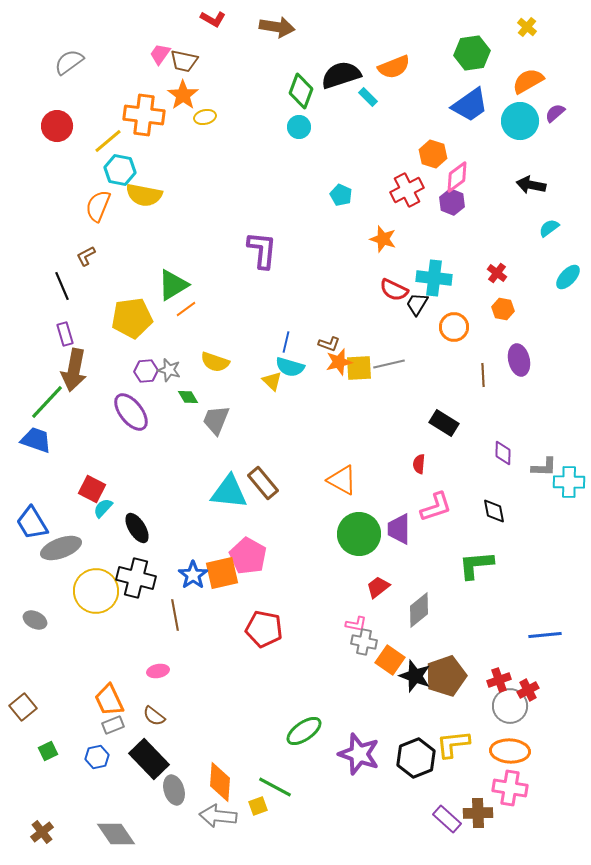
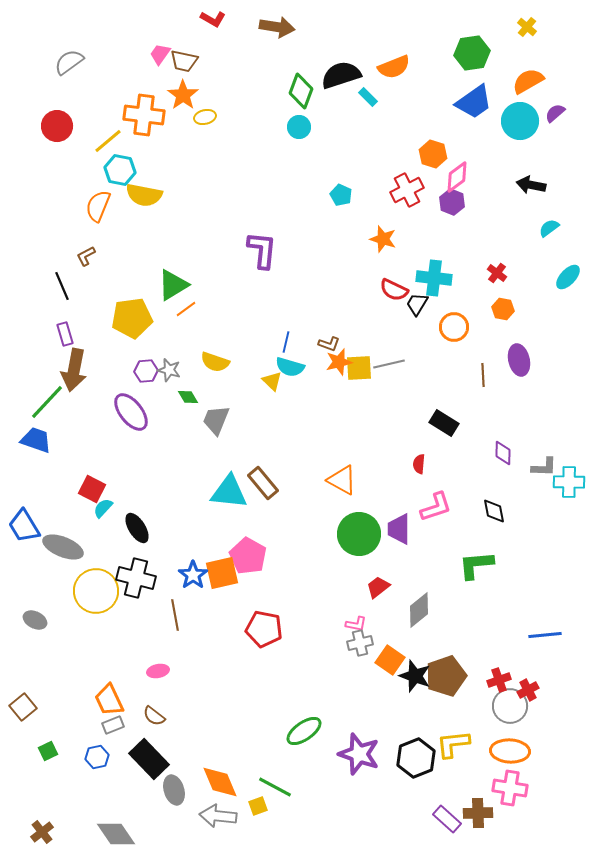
blue trapezoid at (470, 105): moved 4 px right, 3 px up
blue trapezoid at (32, 523): moved 8 px left, 3 px down
gray ellipse at (61, 548): moved 2 px right, 1 px up; rotated 42 degrees clockwise
gray cross at (364, 642): moved 4 px left, 1 px down; rotated 25 degrees counterclockwise
orange diamond at (220, 782): rotated 27 degrees counterclockwise
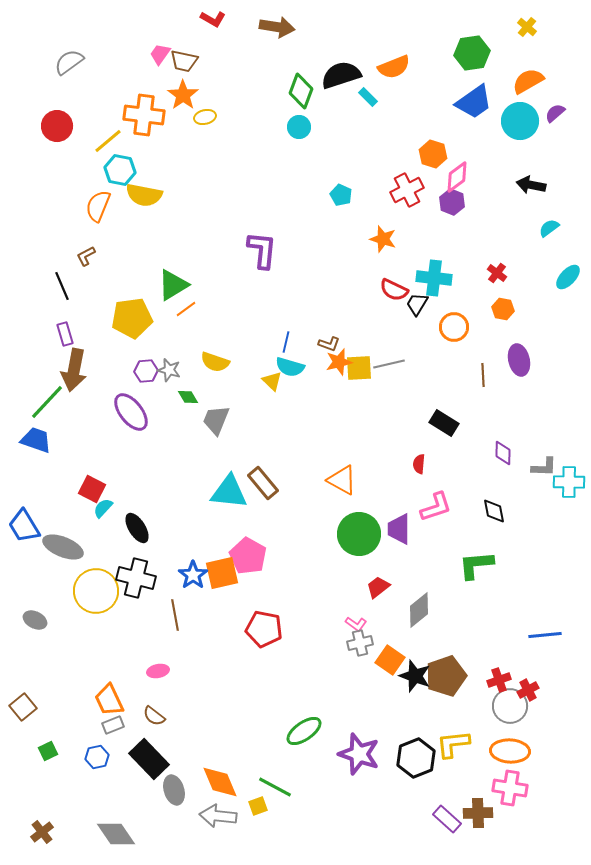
pink L-shape at (356, 624): rotated 25 degrees clockwise
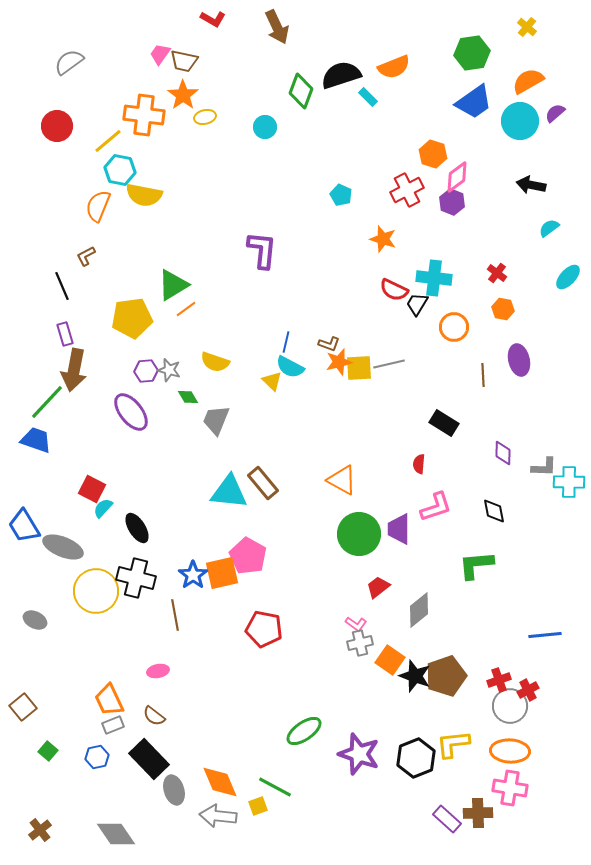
brown arrow at (277, 27): rotated 56 degrees clockwise
cyan circle at (299, 127): moved 34 px left
cyan semicircle at (290, 367): rotated 12 degrees clockwise
green square at (48, 751): rotated 24 degrees counterclockwise
brown cross at (42, 832): moved 2 px left, 2 px up
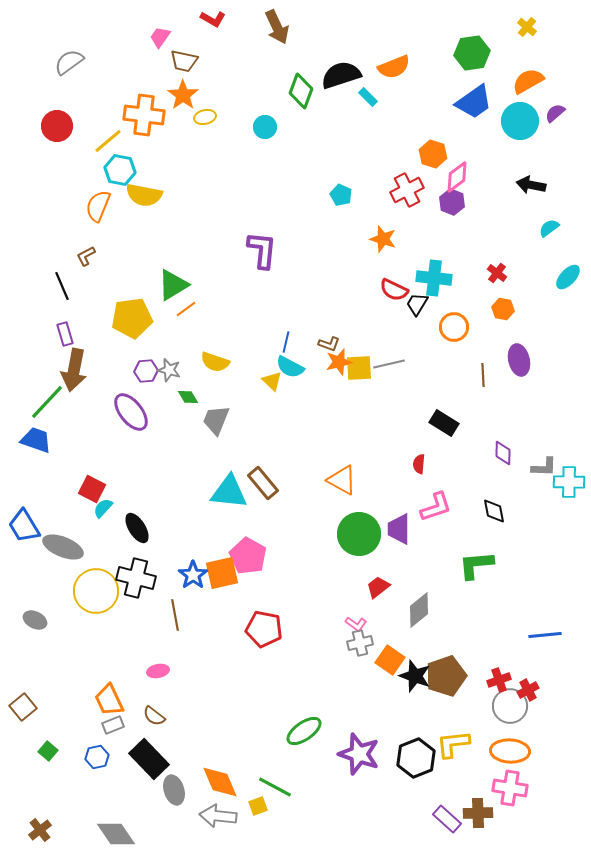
pink trapezoid at (160, 54): moved 17 px up
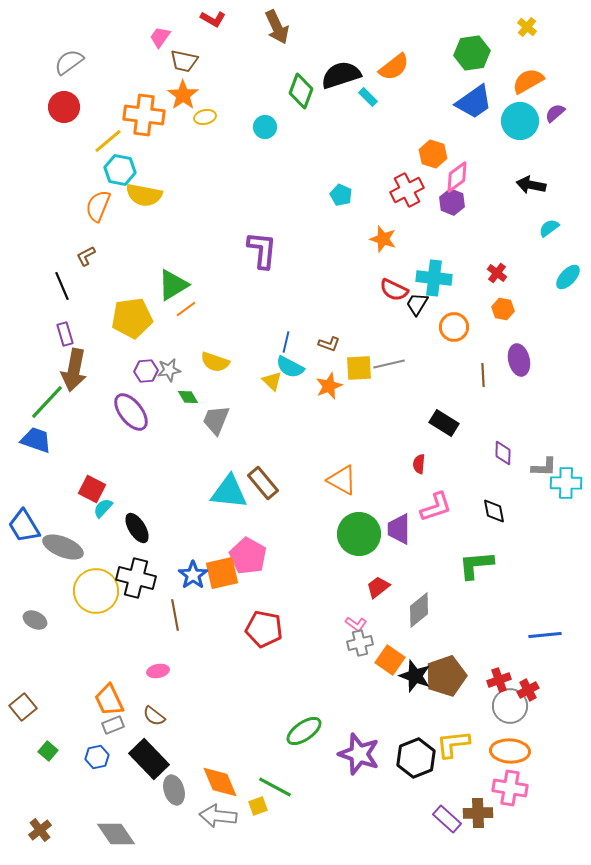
orange semicircle at (394, 67): rotated 16 degrees counterclockwise
red circle at (57, 126): moved 7 px right, 19 px up
orange star at (339, 362): moved 10 px left, 24 px down; rotated 8 degrees counterclockwise
gray star at (169, 370): rotated 25 degrees counterclockwise
cyan cross at (569, 482): moved 3 px left, 1 px down
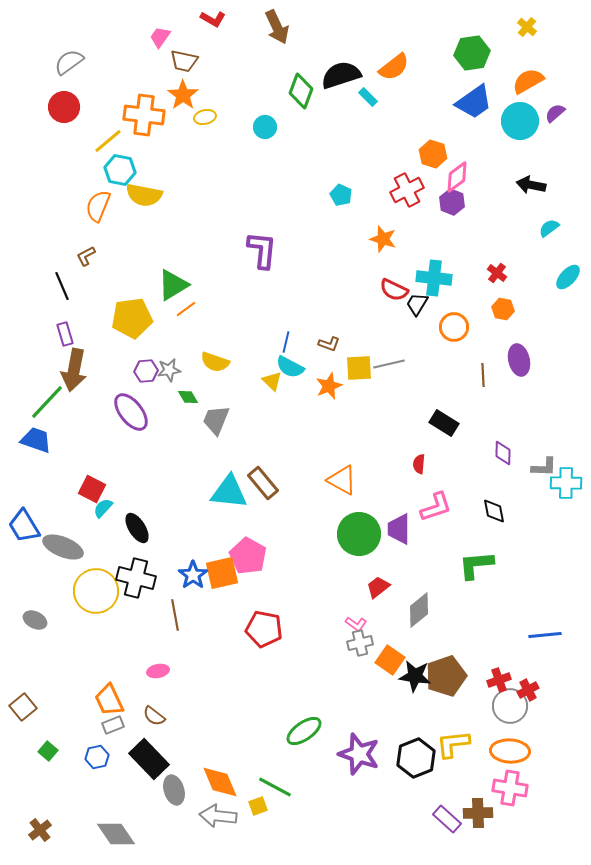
black star at (415, 676): rotated 12 degrees counterclockwise
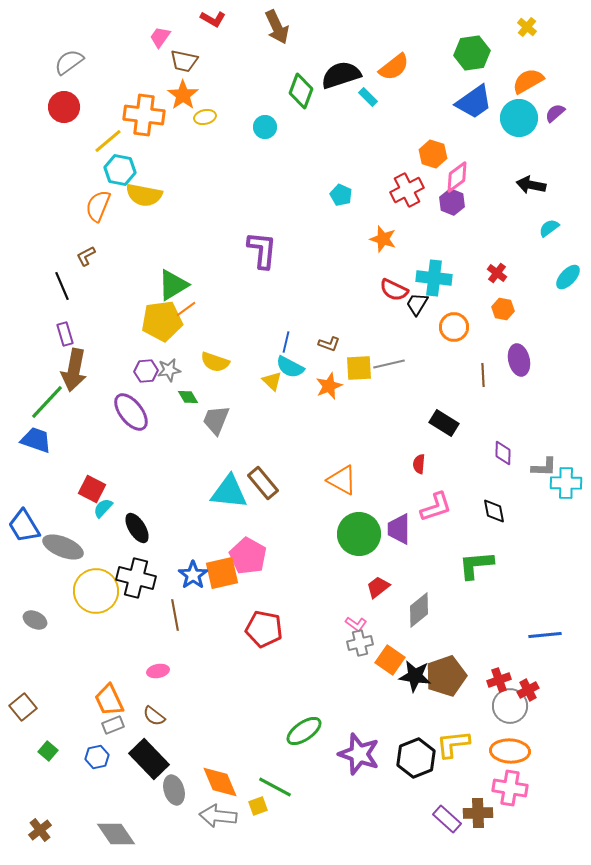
cyan circle at (520, 121): moved 1 px left, 3 px up
yellow pentagon at (132, 318): moved 30 px right, 3 px down
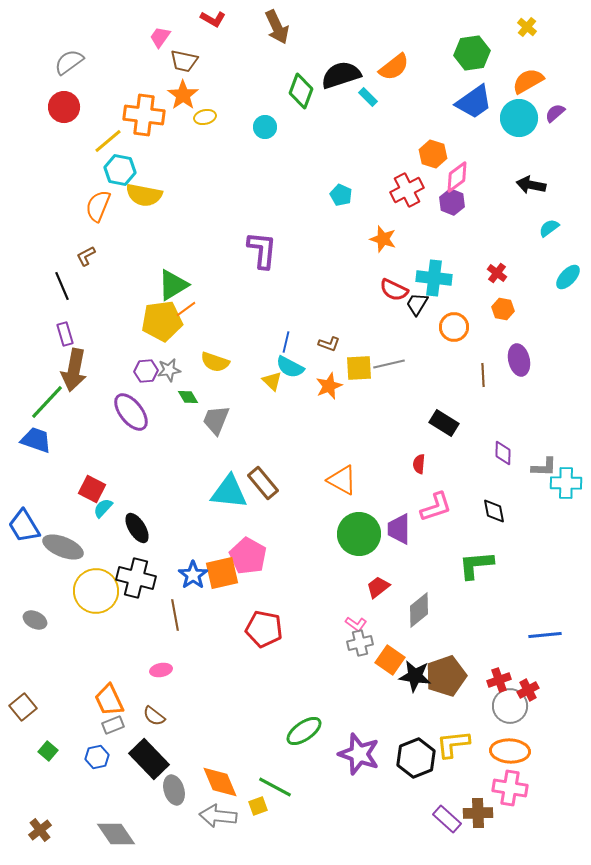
pink ellipse at (158, 671): moved 3 px right, 1 px up
